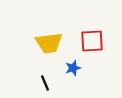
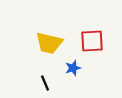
yellow trapezoid: rotated 20 degrees clockwise
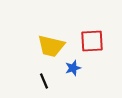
yellow trapezoid: moved 2 px right, 3 px down
black line: moved 1 px left, 2 px up
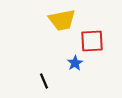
yellow trapezoid: moved 11 px right, 26 px up; rotated 24 degrees counterclockwise
blue star: moved 2 px right, 5 px up; rotated 14 degrees counterclockwise
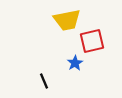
yellow trapezoid: moved 5 px right
red square: rotated 10 degrees counterclockwise
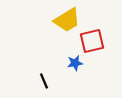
yellow trapezoid: rotated 20 degrees counterclockwise
blue star: rotated 21 degrees clockwise
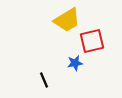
black line: moved 1 px up
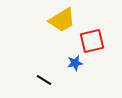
yellow trapezoid: moved 5 px left
black line: rotated 35 degrees counterclockwise
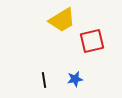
blue star: moved 16 px down
black line: rotated 49 degrees clockwise
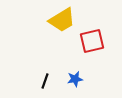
black line: moved 1 px right, 1 px down; rotated 28 degrees clockwise
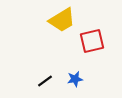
black line: rotated 35 degrees clockwise
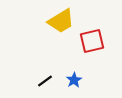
yellow trapezoid: moved 1 px left, 1 px down
blue star: moved 1 px left, 1 px down; rotated 21 degrees counterclockwise
